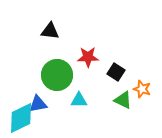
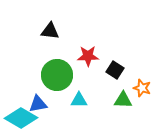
red star: moved 1 px up
black square: moved 1 px left, 2 px up
orange star: moved 1 px up
green triangle: rotated 24 degrees counterclockwise
cyan diamond: rotated 56 degrees clockwise
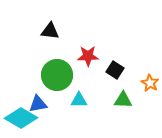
orange star: moved 8 px right, 5 px up; rotated 12 degrees clockwise
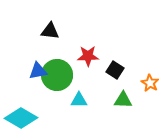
blue triangle: moved 33 px up
